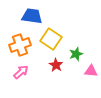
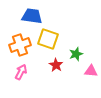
yellow square: moved 3 px left; rotated 15 degrees counterclockwise
pink arrow: rotated 21 degrees counterclockwise
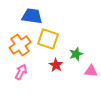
orange cross: rotated 15 degrees counterclockwise
